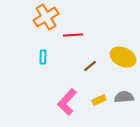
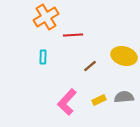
yellow ellipse: moved 1 px right, 1 px up; rotated 10 degrees counterclockwise
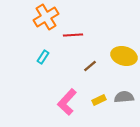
cyan rectangle: rotated 32 degrees clockwise
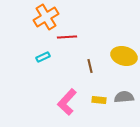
red line: moved 6 px left, 2 px down
cyan rectangle: rotated 32 degrees clockwise
brown line: rotated 64 degrees counterclockwise
yellow rectangle: rotated 32 degrees clockwise
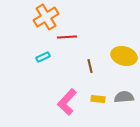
yellow rectangle: moved 1 px left, 1 px up
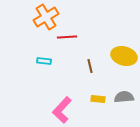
cyan rectangle: moved 1 px right, 4 px down; rotated 32 degrees clockwise
pink L-shape: moved 5 px left, 8 px down
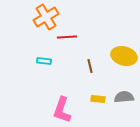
pink L-shape: rotated 24 degrees counterclockwise
